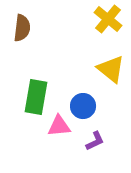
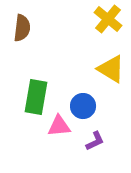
yellow triangle: rotated 8 degrees counterclockwise
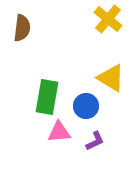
yellow triangle: moved 9 px down
green rectangle: moved 11 px right
blue circle: moved 3 px right
pink triangle: moved 6 px down
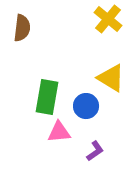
purple L-shape: moved 10 px down; rotated 10 degrees counterclockwise
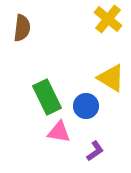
green rectangle: rotated 36 degrees counterclockwise
pink triangle: rotated 15 degrees clockwise
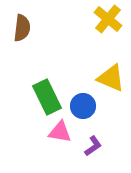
yellow triangle: rotated 8 degrees counterclockwise
blue circle: moved 3 px left
pink triangle: moved 1 px right
purple L-shape: moved 2 px left, 5 px up
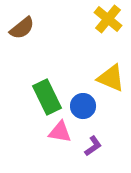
brown semicircle: rotated 44 degrees clockwise
